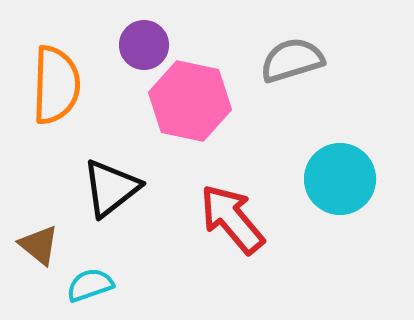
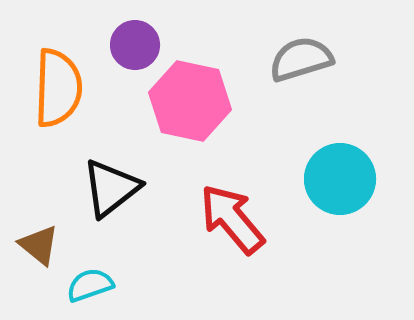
purple circle: moved 9 px left
gray semicircle: moved 9 px right, 1 px up
orange semicircle: moved 2 px right, 3 px down
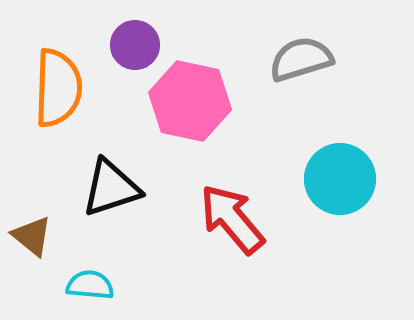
black triangle: rotated 20 degrees clockwise
brown triangle: moved 7 px left, 9 px up
cyan semicircle: rotated 24 degrees clockwise
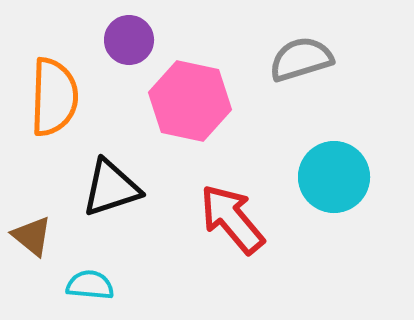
purple circle: moved 6 px left, 5 px up
orange semicircle: moved 4 px left, 9 px down
cyan circle: moved 6 px left, 2 px up
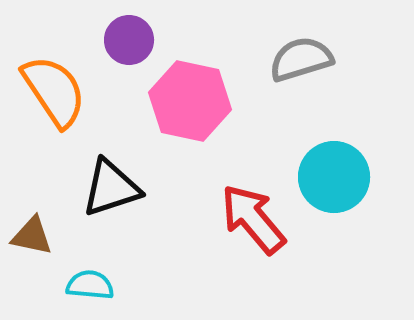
orange semicircle: moved 6 px up; rotated 36 degrees counterclockwise
red arrow: moved 21 px right
brown triangle: rotated 27 degrees counterclockwise
